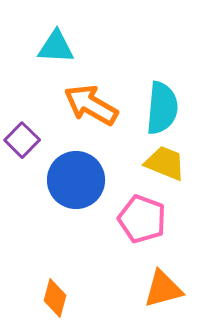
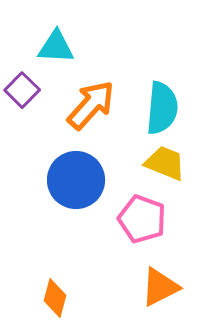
orange arrow: rotated 102 degrees clockwise
purple square: moved 50 px up
orange triangle: moved 3 px left, 2 px up; rotated 12 degrees counterclockwise
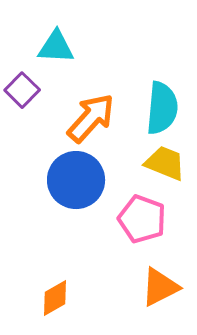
orange arrow: moved 13 px down
orange diamond: rotated 45 degrees clockwise
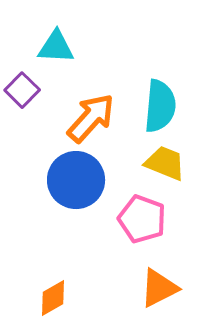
cyan semicircle: moved 2 px left, 2 px up
orange triangle: moved 1 px left, 1 px down
orange diamond: moved 2 px left
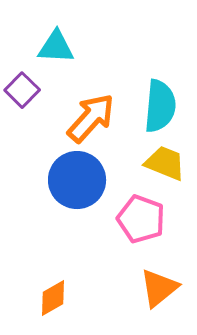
blue circle: moved 1 px right
pink pentagon: moved 1 px left
orange triangle: rotated 12 degrees counterclockwise
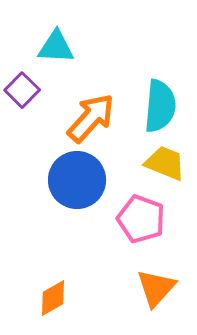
orange triangle: moved 3 px left; rotated 9 degrees counterclockwise
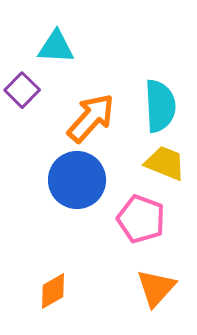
cyan semicircle: rotated 8 degrees counterclockwise
orange diamond: moved 7 px up
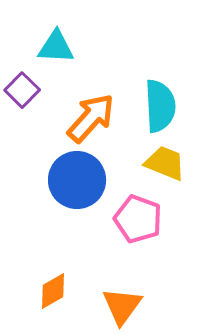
pink pentagon: moved 3 px left
orange triangle: moved 34 px left, 18 px down; rotated 6 degrees counterclockwise
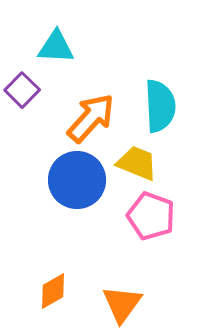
yellow trapezoid: moved 28 px left
pink pentagon: moved 13 px right, 3 px up
orange triangle: moved 2 px up
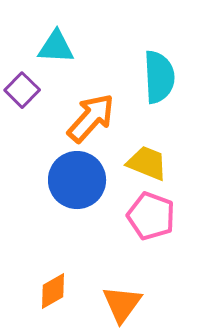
cyan semicircle: moved 1 px left, 29 px up
yellow trapezoid: moved 10 px right
